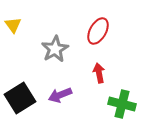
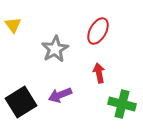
black square: moved 1 px right, 4 px down
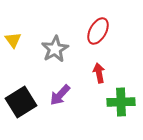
yellow triangle: moved 15 px down
purple arrow: rotated 25 degrees counterclockwise
green cross: moved 1 px left, 2 px up; rotated 16 degrees counterclockwise
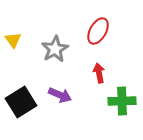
purple arrow: rotated 110 degrees counterclockwise
green cross: moved 1 px right, 1 px up
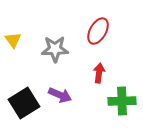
gray star: rotated 28 degrees clockwise
red arrow: rotated 18 degrees clockwise
black square: moved 3 px right, 1 px down
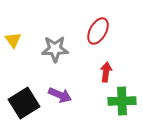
red arrow: moved 7 px right, 1 px up
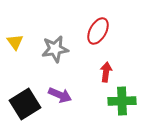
yellow triangle: moved 2 px right, 2 px down
gray star: rotated 8 degrees counterclockwise
black square: moved 1 px right, 1 px down
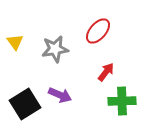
red ellipse: rotated 12 degrees clockwise
red arrow: rotated 30 degrees clockwise
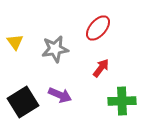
red ellipse: moved 3 px up
red arrow: moved 5 px left, 4 px up
black square: moved 2 px left, 2 px up
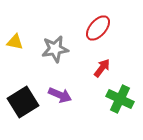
yellow triangle: rotated 42 degrees counterclockwise
red arrow: moved 1 px right
green cross: moved 2 px left, 2 px up; rotated 28 degrees clockwise
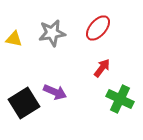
yellow triangle: moved 1 px left, 3 px up
gray star: moved 3 px left, 16 px up
purple arrow: moved 5 px left, 3 px up
black square: moved 1 px right, 1 px down
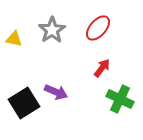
gray star: moved 3 px up; rotated 24 degrees counterclockwise
purple arrow: moved 1 px right
